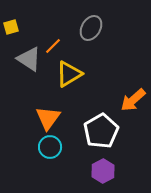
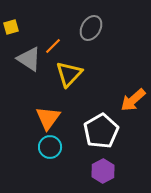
yellow triangle: rotated 16 degrees counterclockwise
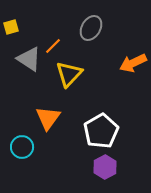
orange arrow: moved 37 px up; rotated 16 degrees clockwise
cyan circle: moved 28 px left
purple hexagon: moved 2 px right, 4 px up
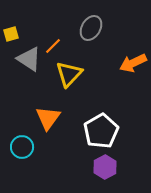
yellow square: moved 7 px down
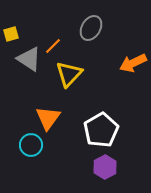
white pentagon: moved 1 px up
cyan circle: moved 9 px right, 2 px up
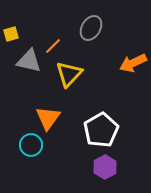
gray triangle: moved 2 px down; rotated 20 degrees counterclockwise
